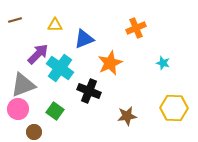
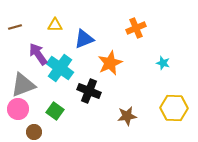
brown line: moved 7 px down
purple arrow: rotated 80 degrees counterclockwise
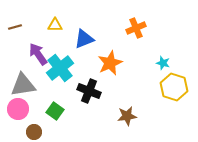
cyan cross: rotated 16 degrees clockwise
gray triangle: rotated 12 degrees clockwise
yellow hexagon: moved 21 px up; rotated 16 degrees clockwise
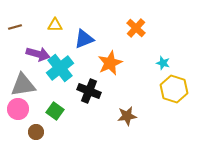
orange cross: rotated 24 degrees counterclockwise
purple arrow: rotated 140 degrees clockwise
yellow hexagon: moved 2 px down
brown circle: moved 2 px right
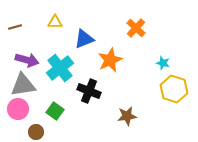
yellow triangle: moved 3 px up
purple arrow: moved 11 px left, 6 px down
orange star: moved 3 px up
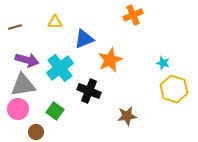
orange cross: moved 3 px left, 13 px up; rotated 24 degrees clockwise
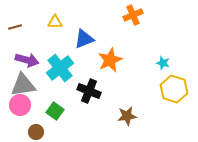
pink circle: moved 2 px right, 4 px up
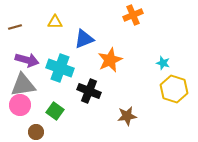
cyan cross: rotated 32 degrees counterclockwise
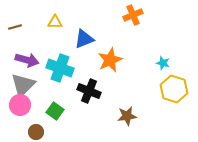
gray triangle: rotated 36 degrees counterclockwise
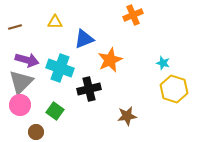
gray triangle: moved 2 px left, 3 px up
black cross: moved 2 px up; rotated 35 degrees counterclockwise
